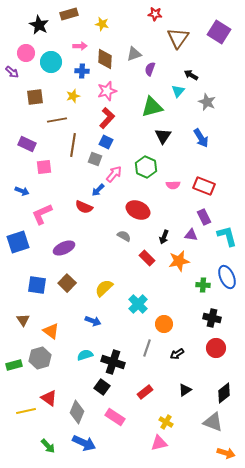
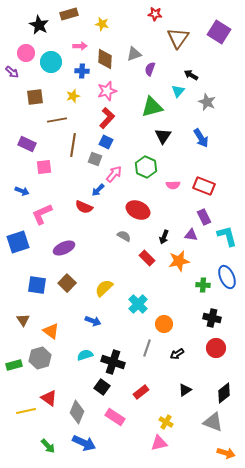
red rectangle at (145, 392): moved 4 px left
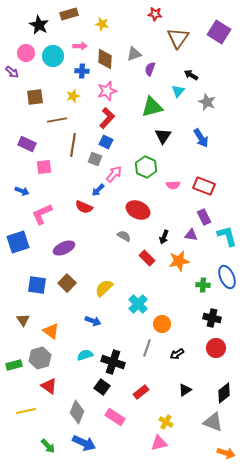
cyan circle at (51, 62): moved 2 px right, 6 px up
orange circle at (164, 324): moved 2 px left
red triangle at (49, 398): moved 12 px up
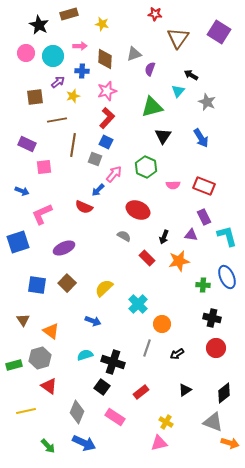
purple arrow at (12, 72): moved 46 px right, 10 px down; rotated 80 degrees counterclockwise
orange arrow at (226, 453): moved 4 px right, 10 px up
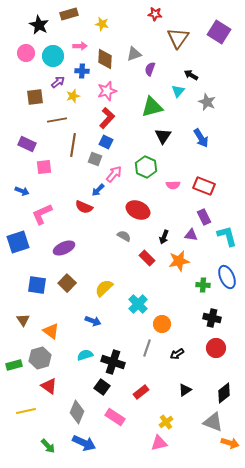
yellow cross at (166, 422): rotated 24 degrees clockwise
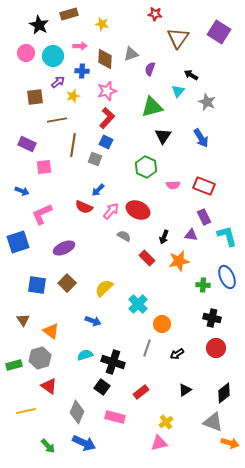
gray triangle at (134, 54): moved 3 px left
pink arrow at (114, 174): moved 3 px left, 37 px down
pink rectangle at (115, 417): rotated 18 degrees counterclockwise
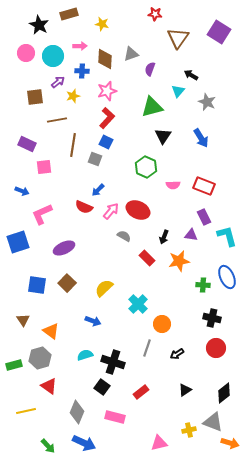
yellow cross at (166, 422): moved 23 px right, 8 px down; rotated 24 degrees clockwise
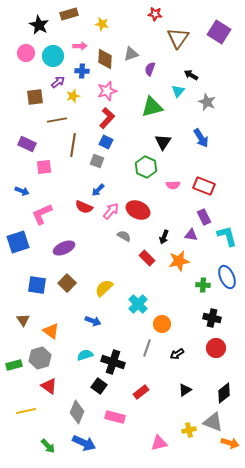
black triangle at (163, 136): moved 6 px down
gray square at (95, 159): moved 2 px right, 2 px down
black square at (102, 387): moved 3 px left, 1 px up
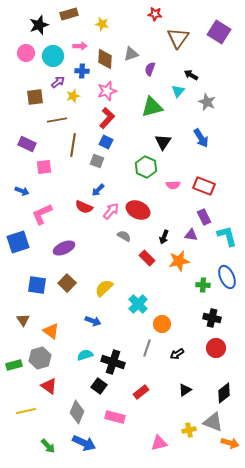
black star at (39, 25): rotated 24 degrees clockwise
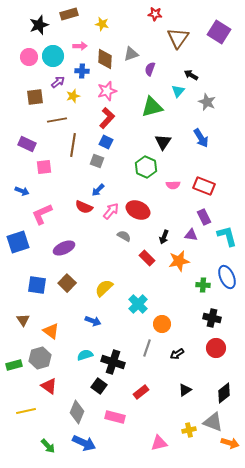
pink circle at (26, 53): moved 3 px right, 4 px down
